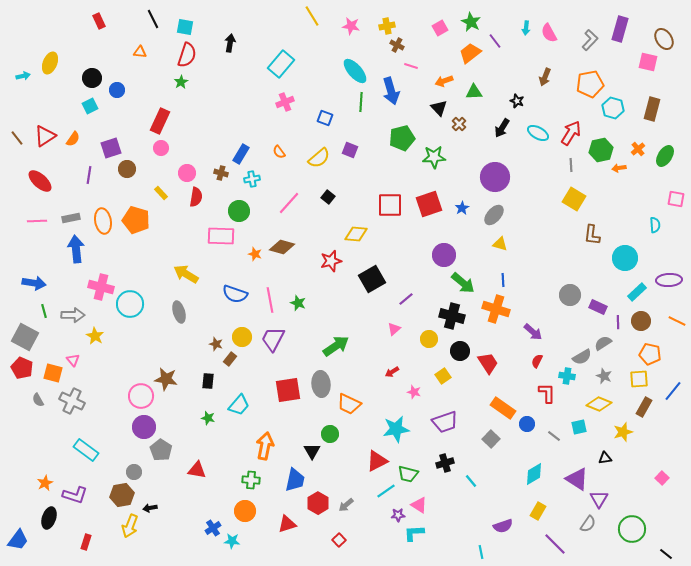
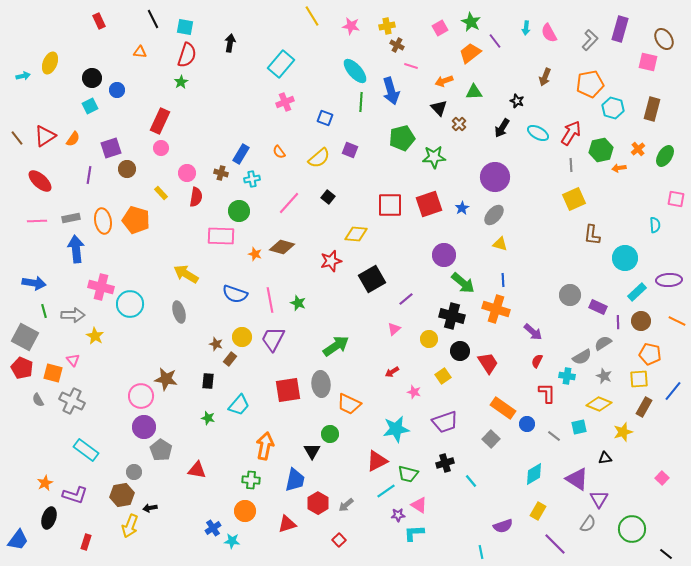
yellow square at (574, 199): rotated 35 degrees clockwise
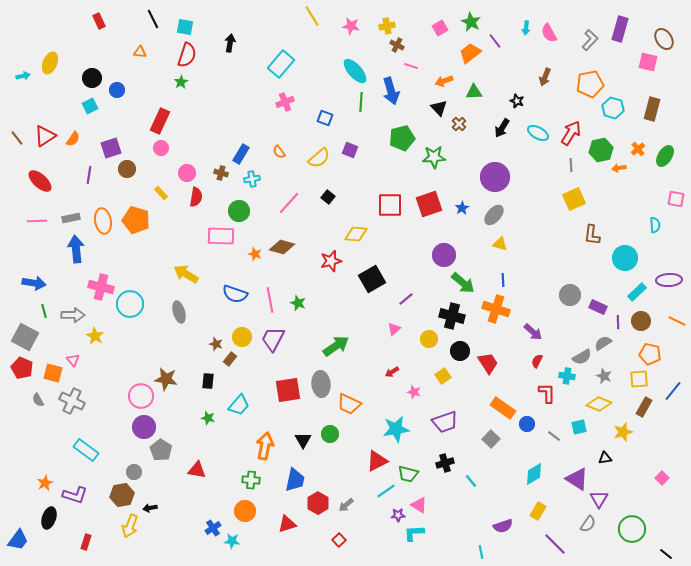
black triangle at (312, 451): moved 9 px left, 11 px up
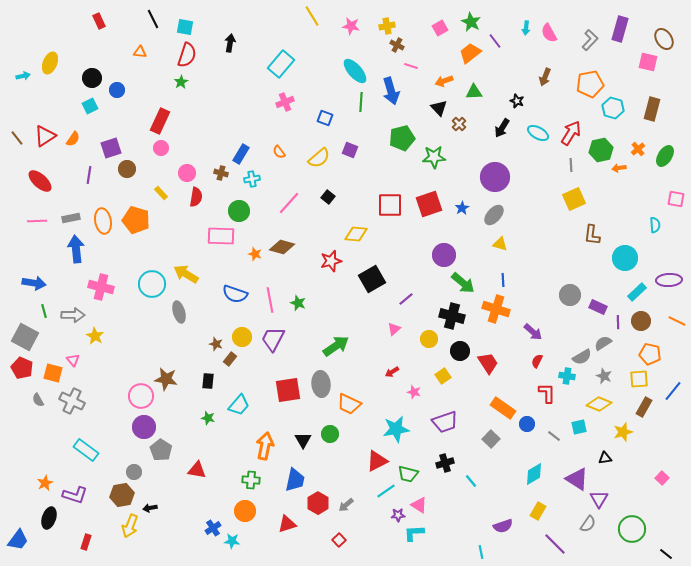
cyan circle at (130, 304): moved 22 px right, 20 px up
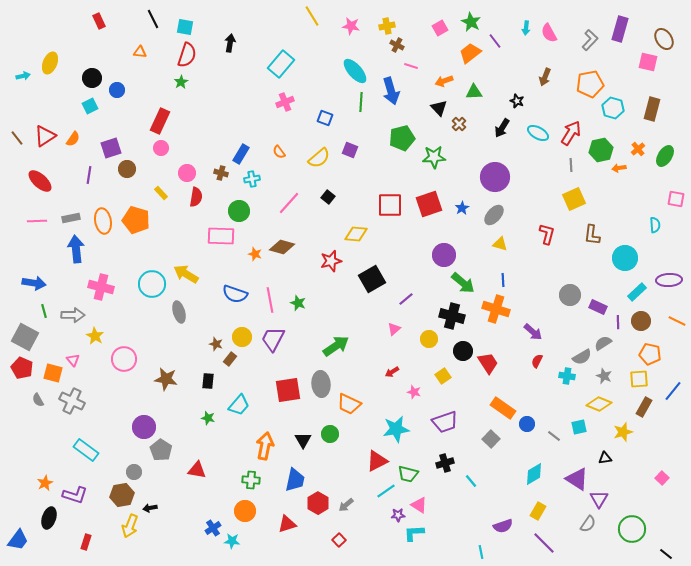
black circle at (460, 351): moved 3 px right
red L-shape at (547, 393): moved 159 px up; rotated 15 degrees clockwise
pink circle at (141, 396): moved 17 px left, 37 px up
purple line at (555, 544): moved 11 px left, 1 px up
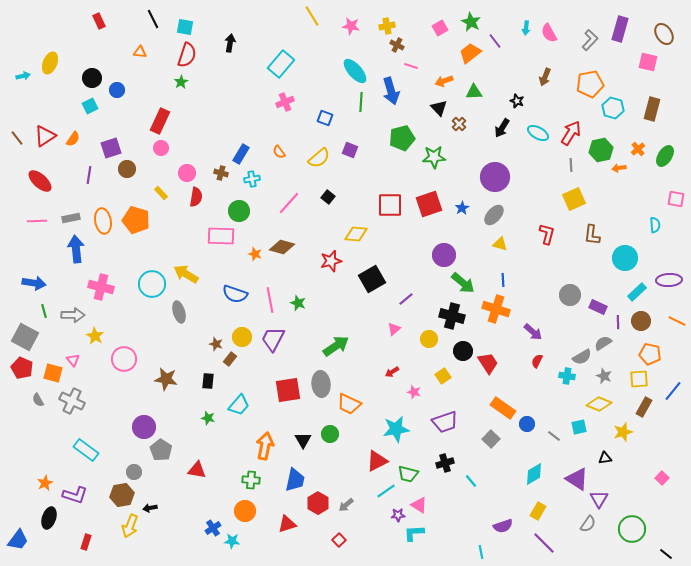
brown ellipse at (664, 39): moved 5 px up
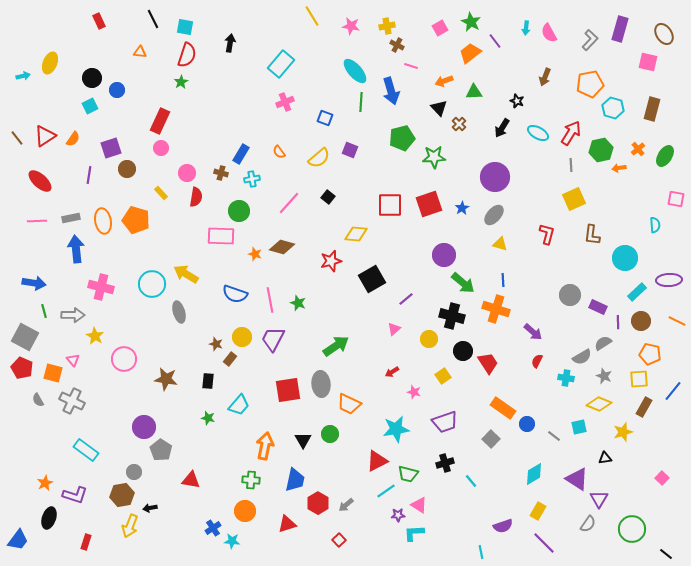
cyan cross at (567, 376): moved 1 px left, 2 px down
red triangle at (197, 470): moved 6 px left, 10 px down
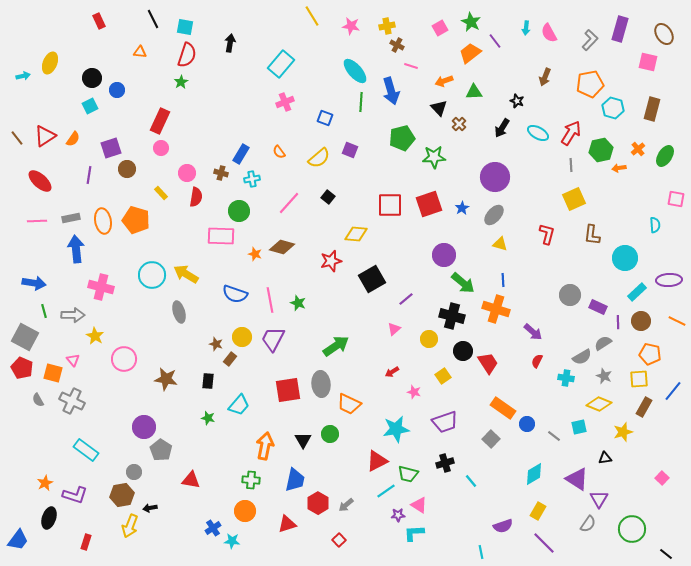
cyan circle at (152, 284): moved 9 px up
